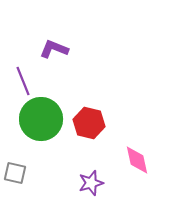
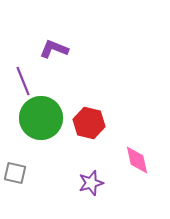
green circle: moved 1 px up
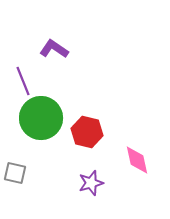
purple L-shape: rotated 12 degrees clockwise
red hexagon: moved 2 px left, 9 px down
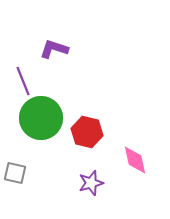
purple L-shape: rotated 16 degrees counterclockwise
pink diamond: moved 2 px left
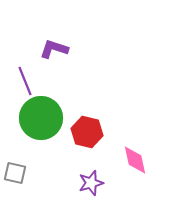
purple line: moved 2 px right
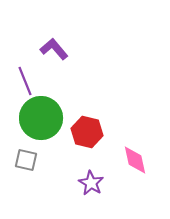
purple L-shape: rotated 32 degrees clockwise
gray square: moved 11 px right, 13 px up
purple star: rotated 25 degrees counterclockwise
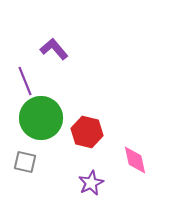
gray square: moved 1 px left, 2 px down
purple star: rotated 15 degrees clockwise
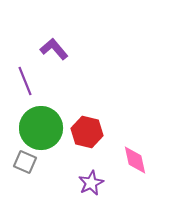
green circle: moved 10 px down
gray square: rotated 10 degrees clockwise
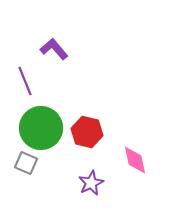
gray square: moved 1 px right, 1 px down
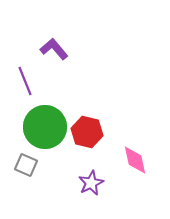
green circle: moved 4 px right, 1 px up
gray square: moved 2 px down
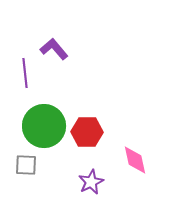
purple line: moved 8 px up; rotated 16 degrees clockwise
green circle: moved 1 px left, 1 px up
red hexagon: rotated 12 degrees counterclockwise
gray square: rotated 20 degrees counterclockwise
purple star: moved 1 px up
